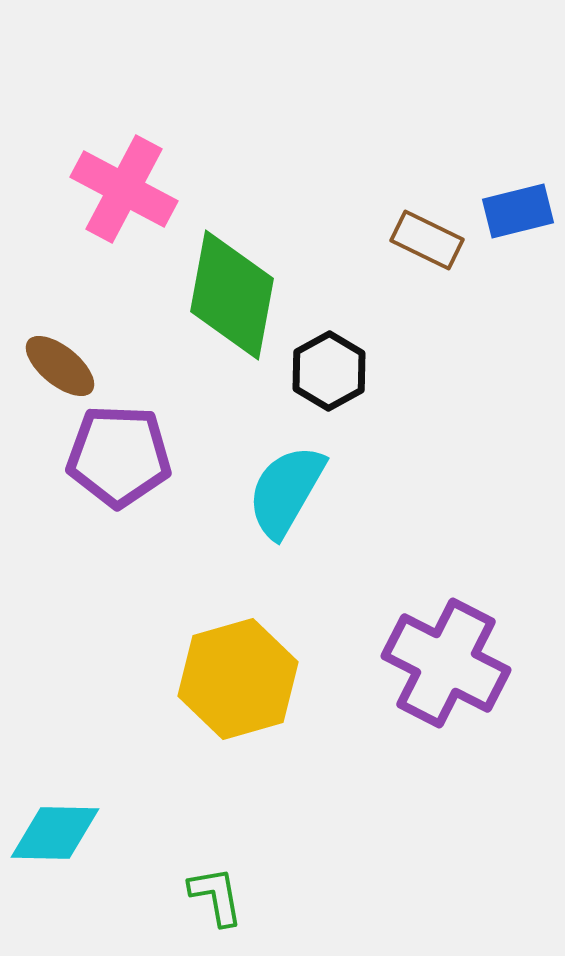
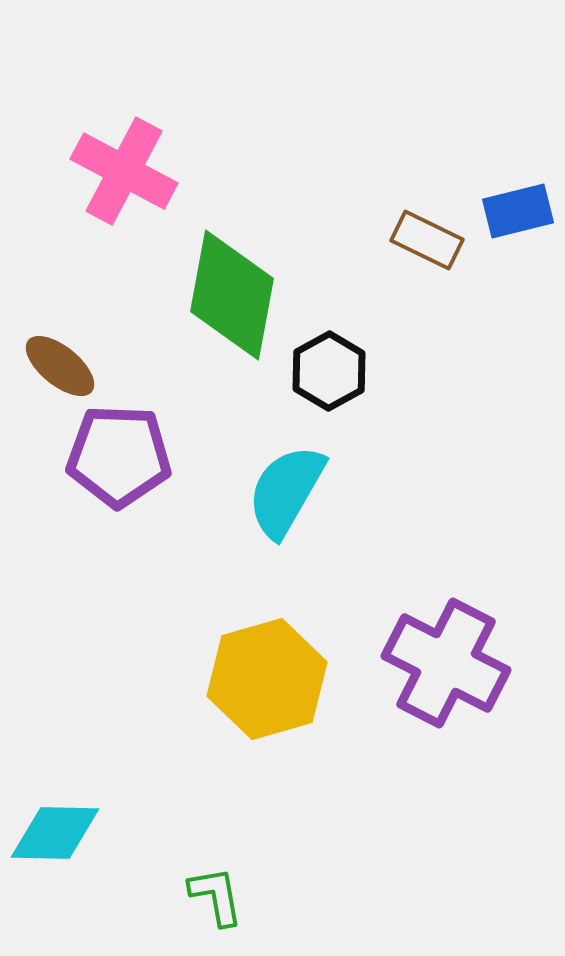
pink cross: moved 18 px up
yellow hexagon: moved 29 px right
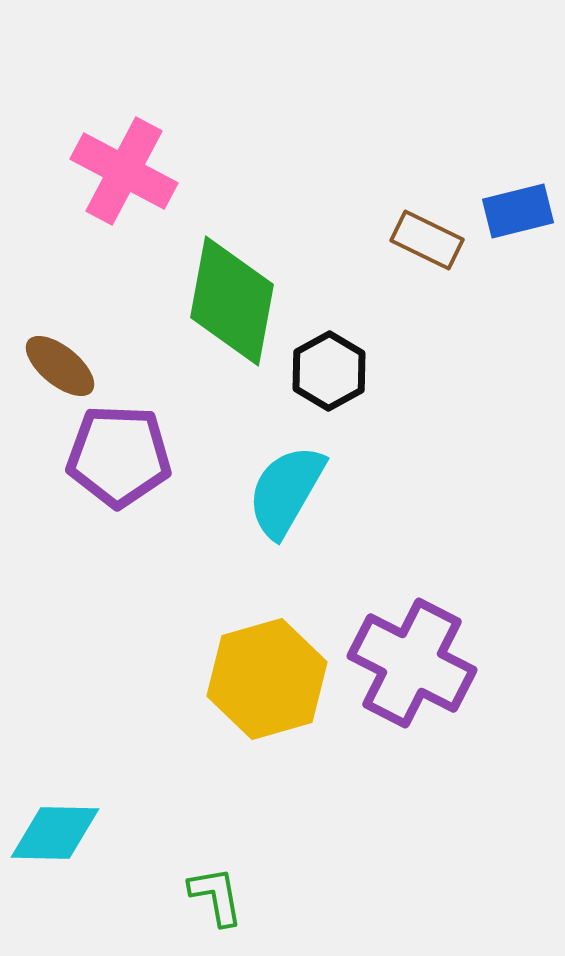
green diamond: moved 6 px down
purple cross: moved 34 px left
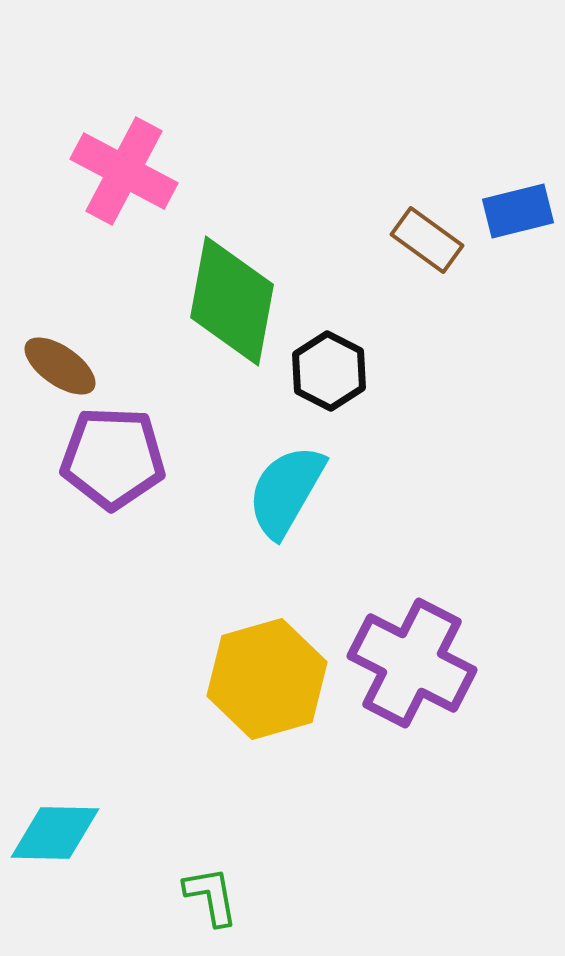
brown rectangle: rotated 10 degrees clockwise
brown ellipse: rotated 4 degrees counterclockwise
black hexagon: rotated 4 degrees counterclockwise
purple pentagon: moved 6 px left, 2 px down
green L-shape: moved 5 px left
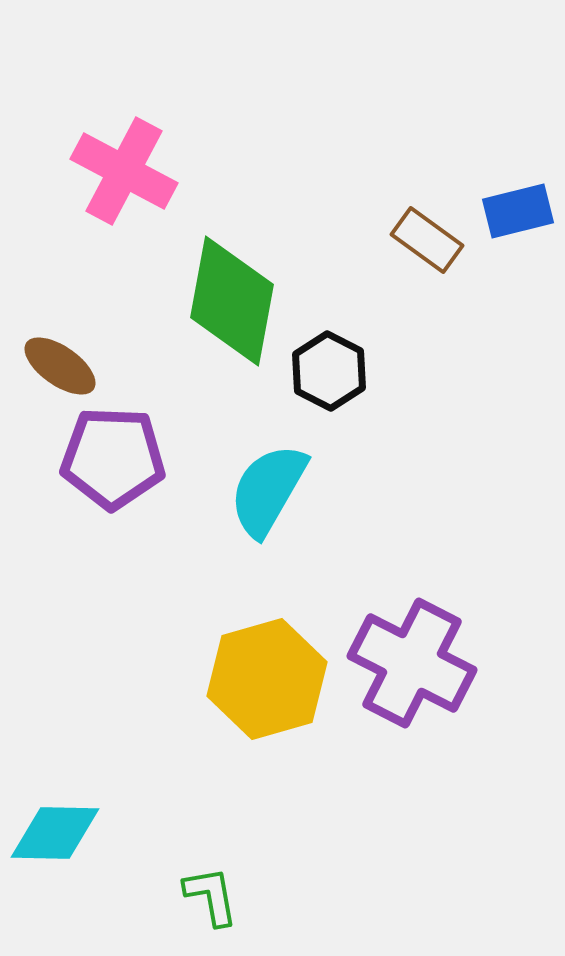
cyan semicircle: moved 18 px left, 1 px up
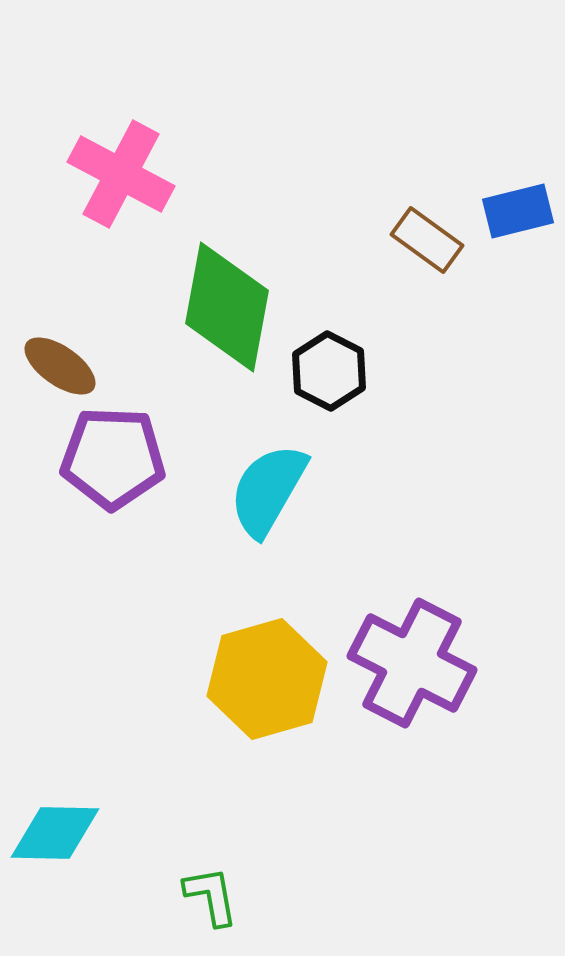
pink cross: moved 3 px left, 3 px down
green diamond: moved 5 px left, 6 px down
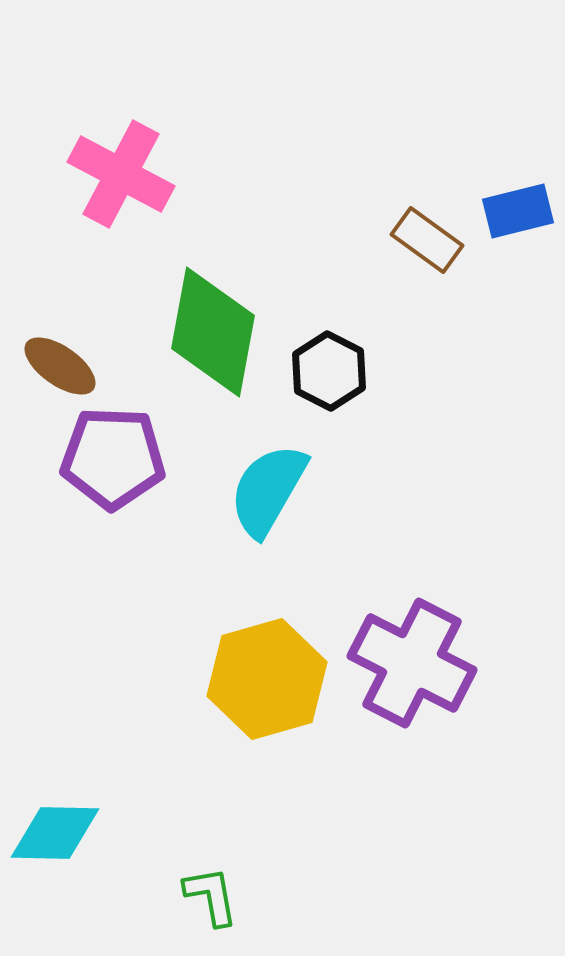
green diamond: moved 14 px left, 25 px down
